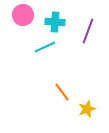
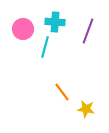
pink circle: moved 14 px down
cyan line: rotated 50 degrees counterclockwise
yellow star: moved 1 px left; rotated 30 degrees clockwise
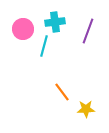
cyan cross: rotated 12 degrees counterclockwise
cyan line: moved 1 px left, 1 px up
yellow star: rotated 12 degrees counterclockwise
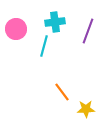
pink circle: moved 7 px left
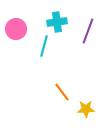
cyan cross: moved 2 px right
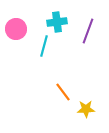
orange line: moved 1 px right
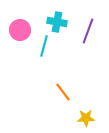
cyan cross: rotated 18 degrees clockwise
pink circle: moved 4 px right, 1 px down
yellow star: moved 9 px down
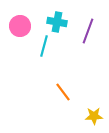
pink circle: moved 4 px up
yellow star: moved 8 px right, 2 px up
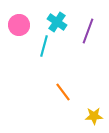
cyan cross: rotated 24 degrees clockwise
pink circle: moved 1 px left, 1 px up
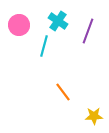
cyan cross: moved 1 px right, 1 px up
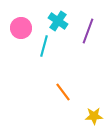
pink circle: moved 2 px right, 3 px down
